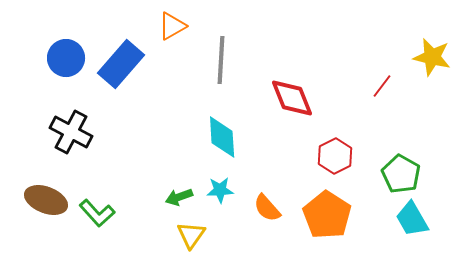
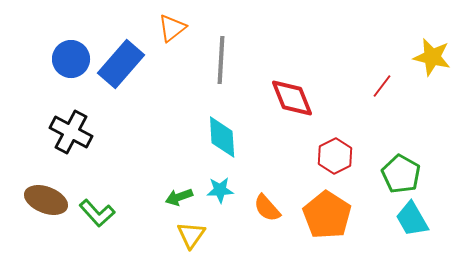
orange triangle: moved 2 px down; rotated 8 degrees counterclockwise
blue circle: moved 5 px right, 1 px down
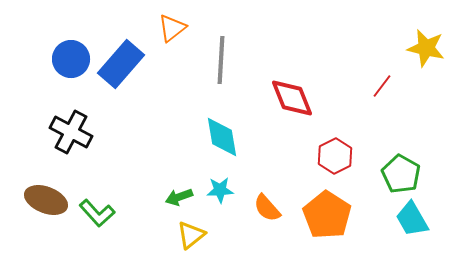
yellow star: moved 6 px left, 9 px up
cyan diamond: rotated 6 degrees counterclockwise
yellow triangle: rotated 16 degrees clockwise
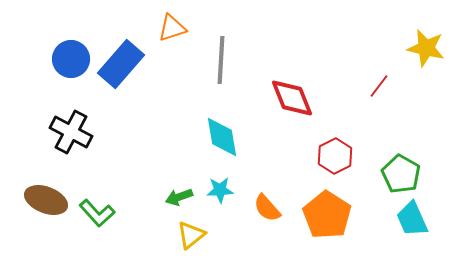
orange triangle: rotated 20 degrees clockwise
red line: moved 3 px left
cyan trapezoid: rotated 6 degrees clockwise
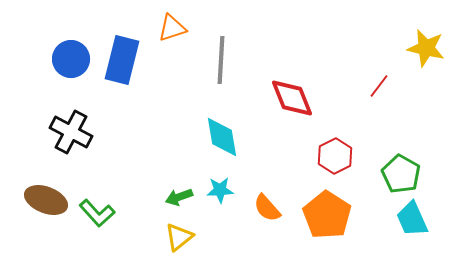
blue rectangle: moved 1 px right, 4 px up; rotated 27 degrees counterclockwise
yellow triangle: moved 12 px left, 2 px down
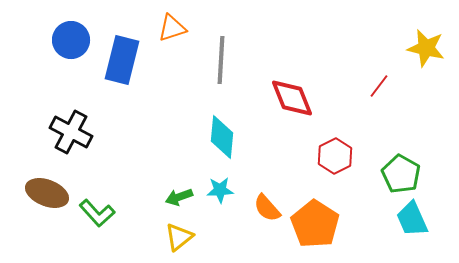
blue circle: moved 19 px up
cyan diamond: rotated 15 degrees clockwise
brown ellipse: moved 1 px right, 7 px up
orange pentagon: moved 12 px left, 9 px down
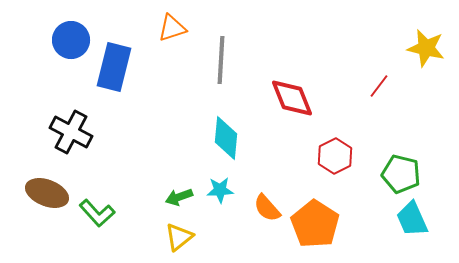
blue rectangle: moved 8 px left, 7 px down
cyan diamond: moved 4 px right, 1 px down
green pentagon: rotated 15 degrees counterclockwise
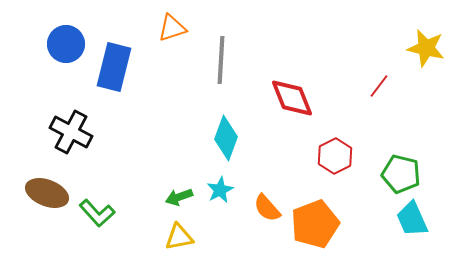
blue circle: moved 5 px left, 4 px down
cyan diamond: rotated 15 degrees clockwise
cyan star: rotated 24 degrees counterclockwise
orange pentagon: rotated 18 degrees clockwise
yellow triangle: rotated 28 degrees clockwise
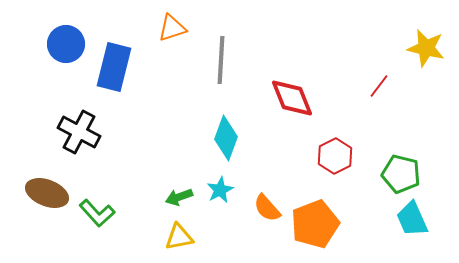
black cross: moved 8 px right
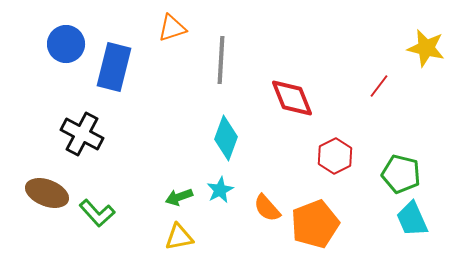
black cross: moved 3 px right, 2 px down
